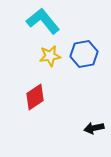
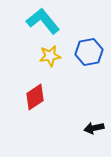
blue hexagon: moved 5 px right, 2 px up
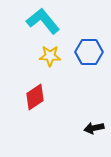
blue hexagon: rotated 12 degrees clockwise
yellow star: rotated 10 degrees clockwise
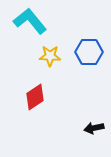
cyan L-shape: moved 13 px left
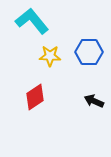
cyan L-shape: moved 2 px right
black arrow: moved 27 px up; rotated 36 degrees clockwise
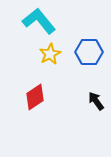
cyan L-shape: moved 7 px right
yellow star: moved 2 px up; rotated 30 degrees counterclockwise
black arrow: moved 2 px right; rotated 30 degrees clockwise
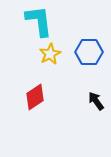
cyan L-shape: rotated 32 degrees clockwise
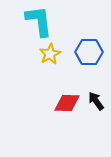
red diamond: moved 32 px right, 6 px down; rotated 36 degrees clockwise
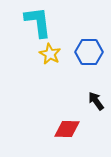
cyan L-shape: moved 1 px left, 1 px down
yellow star: rotated 15 degrees counterclockwise
red diamond: moved 26 px down
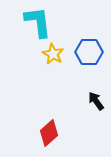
yellow star: moved 3 px right
red diamond: moved 18 px left, 4 px down; rotated 44 degrees counterclockwise
